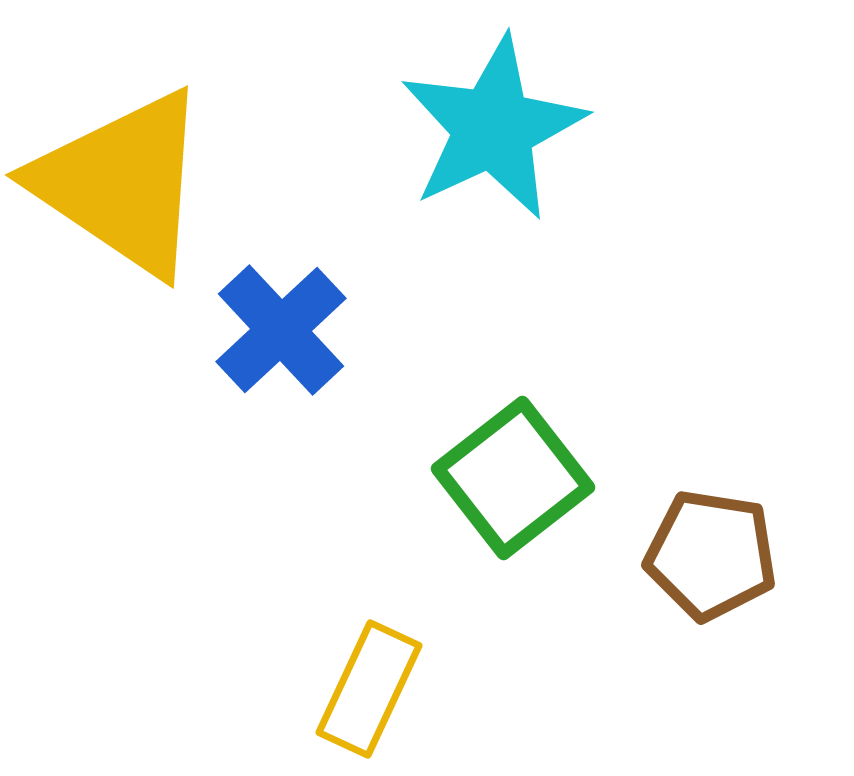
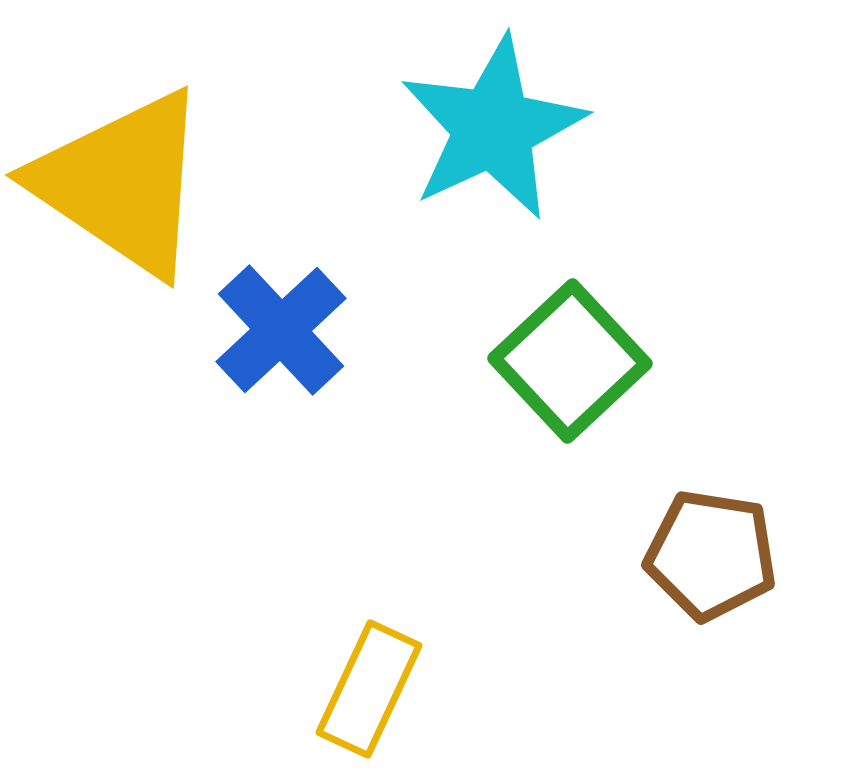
green square: moved 57 px right, 117 px up; rotated 5 degrees counterclockwise
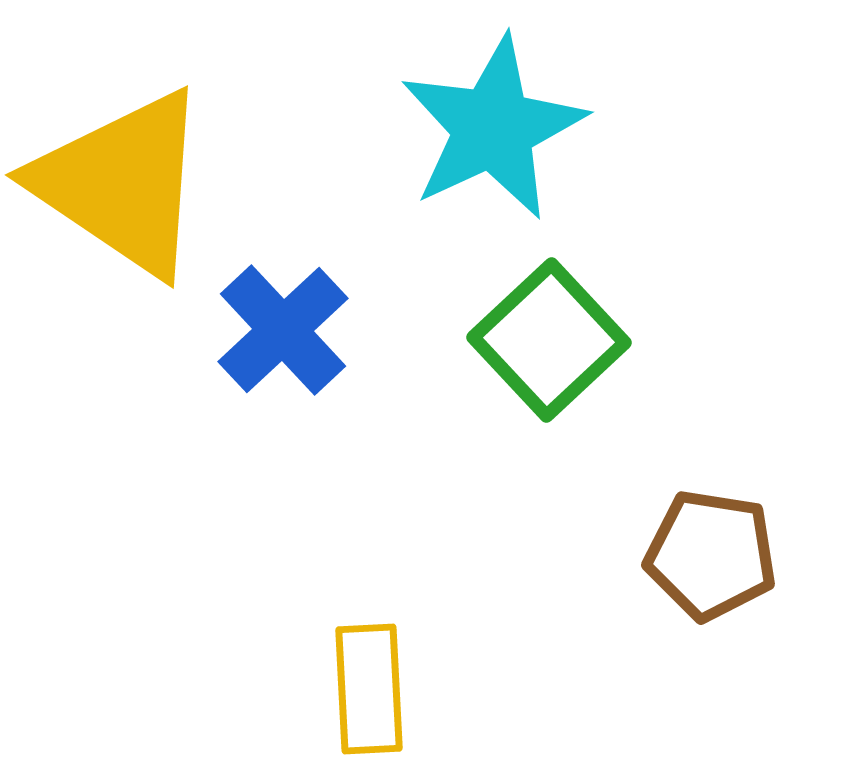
blue cross: moved 2 px right
green square: moved 21 px left, 21 px up
yellow rectangle: rotated 28 degrees counterclockwise
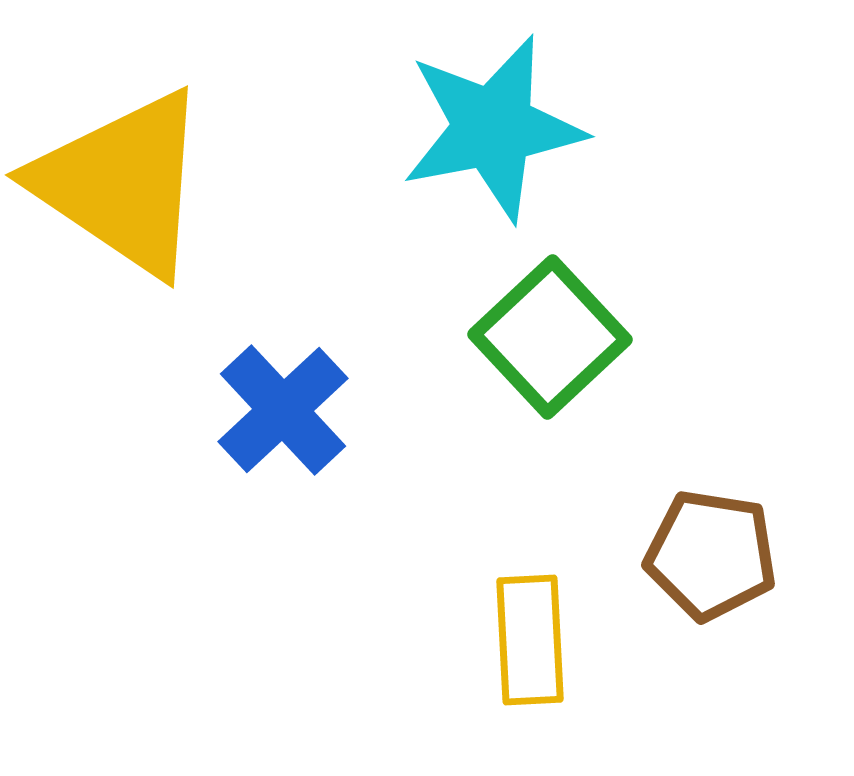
cyan star: rotated 14 degrees clockwise
blue cross: moved 80 px down
green square: moved 1 px right, 3 px up
yellow rectangle: moved 161 px right, 49 px up
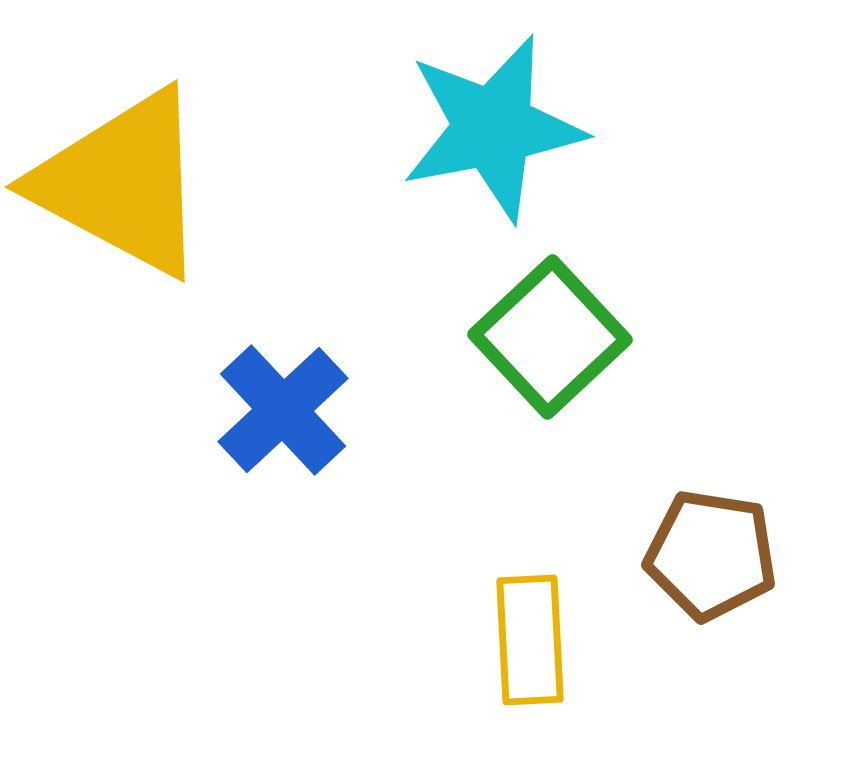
yellow triangle: rotated 6 degrees counterclockwise
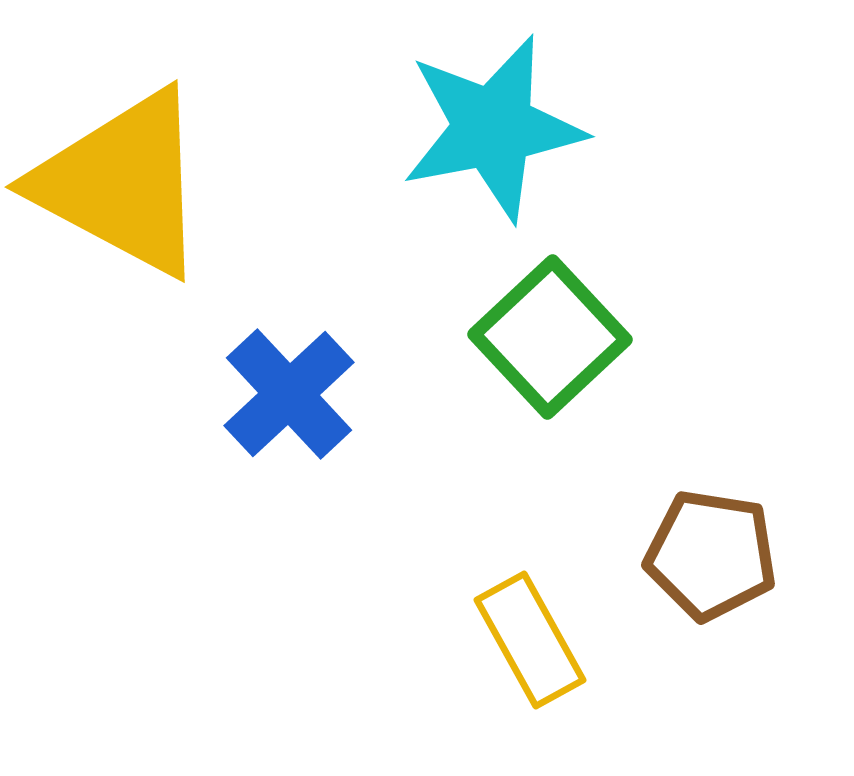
blue cross: moved 6 px right, 16 px up
yellow rectangle: rotated 26 degrees counterclockwise
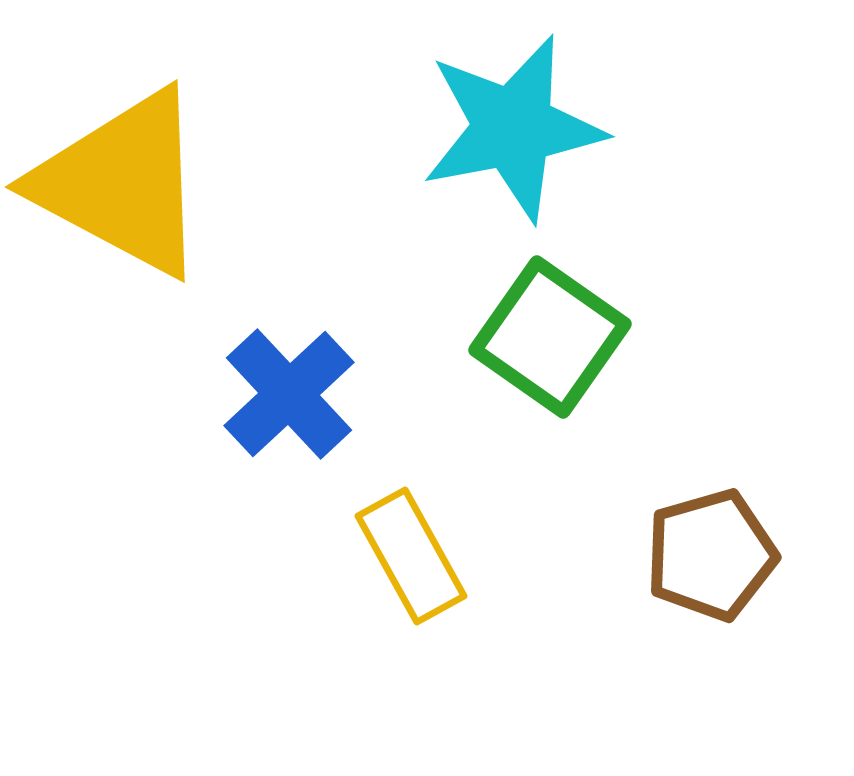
cyan star: moved 20 px right
green square: rotated 12 degrees counterclockwise
brown pentagon: rotated 25 degrees counterclockwise
yellow rectangle: moved 119 px left, 84 px up
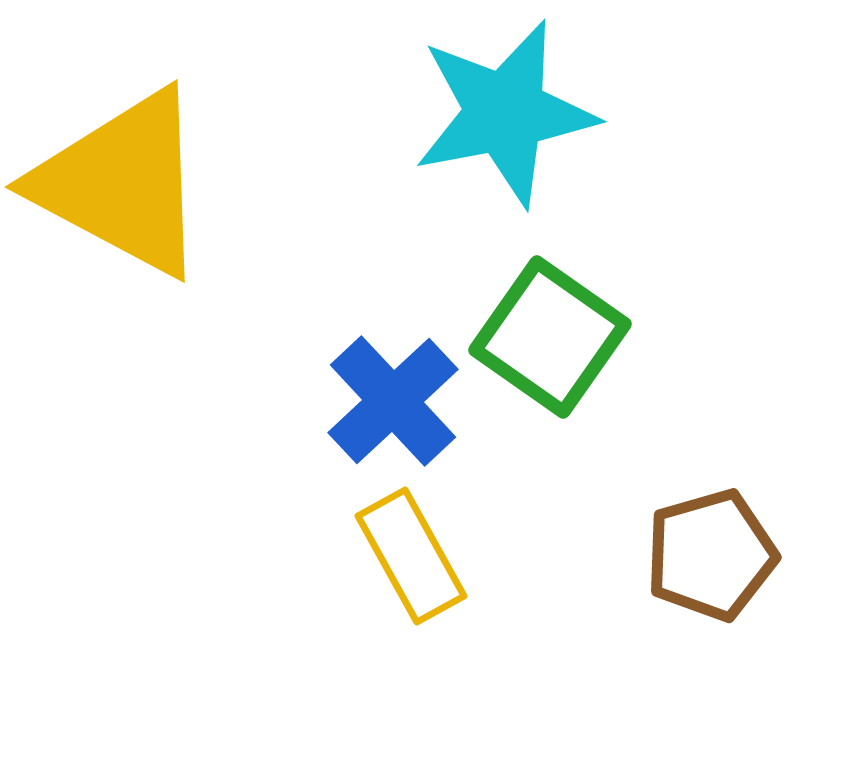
cyan star: moved 8 px left, 15 px up
blue cross: moved 104 px right, 7 px down
